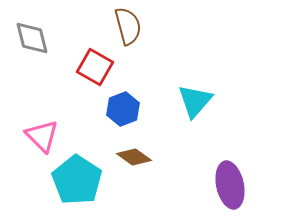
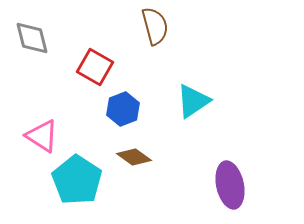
brown semicircle: moved 27 px right
cyan triangle: moved 2 px left; rotated 15 degrees clockwise
pink triangle: rotated 12 degrees counterclockwise
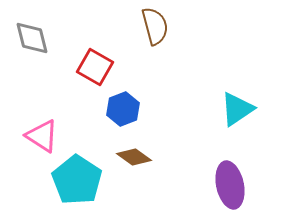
cyan triangle: moved 44 px right, 8 px down
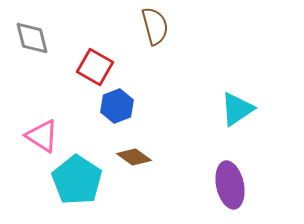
blue hexagon: moved 6 px left, 3 px up
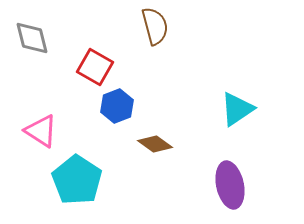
pink triangle: moved 1 px left, 5 px up
brown diamond: moved 21 px right, 13 px up
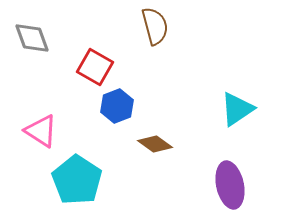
gray diamond: rotated 6 degrees counterclockwise
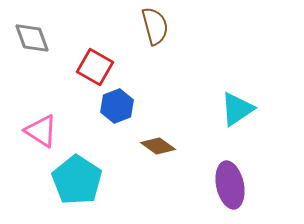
brown diamond: moved 3 px right, 2 px down
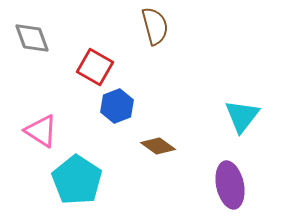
cyan triangle: moved 5 px right, 7 px down; rotated 18 degrees counterclockwise
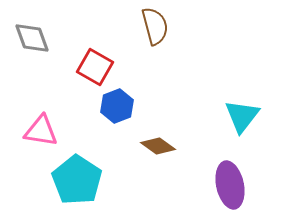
pink triangle: rotated 24 degrees counterclockwise
